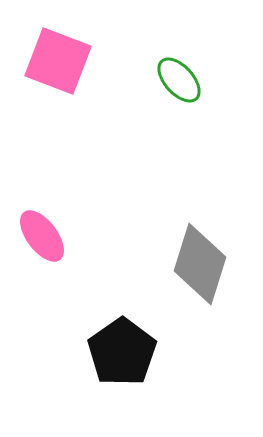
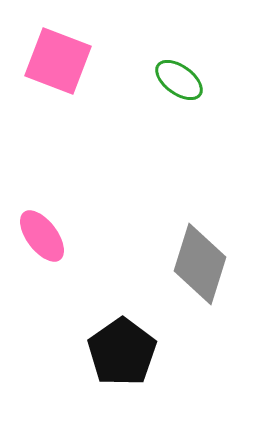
green ellipse: rotated 12 degrees counterclockwise
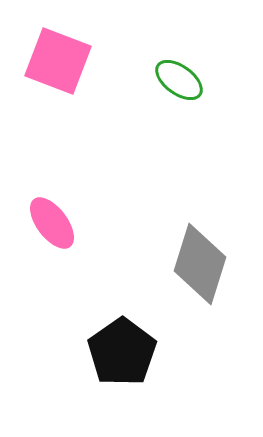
pink ellipse: moved 10 px right, 13 px up
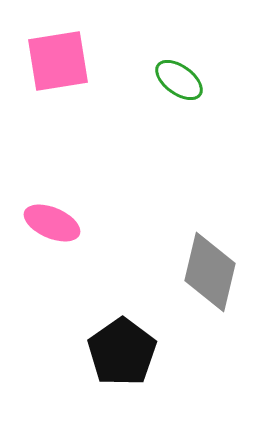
pink square: rotated 30 degrees counterclockwise
pink ellipse: rotated 30 degrees counterclockwise
gray diamond: moved 10 px right, 8 px down; rotated 4 degrees counterclockwise
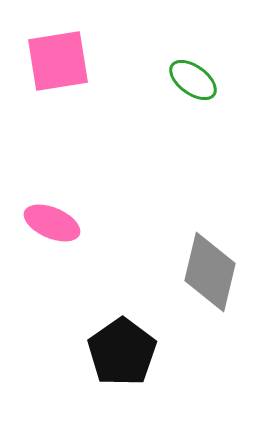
green ellipse: moved 14 px right
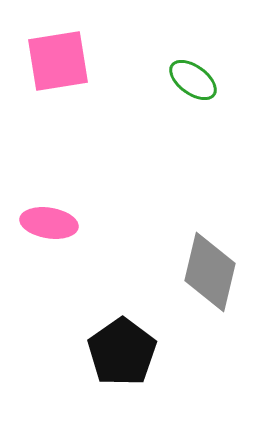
pink ellipse: moved 3 px left; rotated 14 degrees counterclockwise
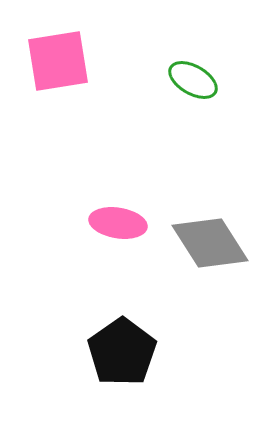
green ellipse: rotated 6 degrees counterclockwise
pink ellipse: moved 69 px right
gray diamond: moved 29 px up; rotated 46 degrees counterclockwise
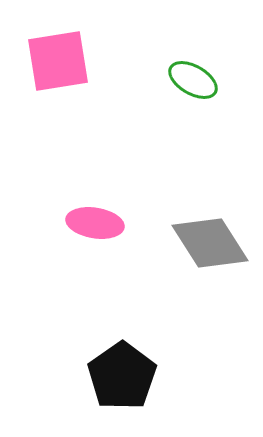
pink ellipse: moved 23 px left
black pentagon: moved 24 px down
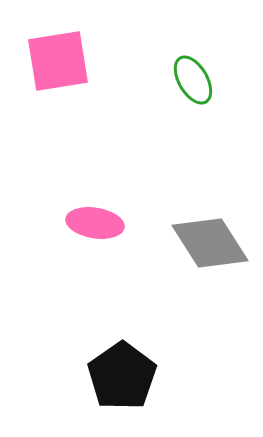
green ellipse: rotated 30 degrees clockwise
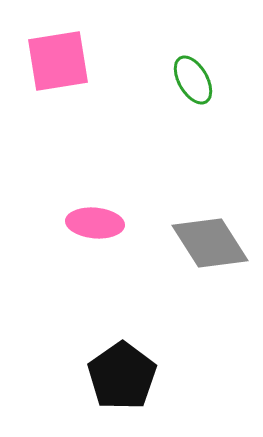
pink ellipse: rotated 4 degrees counterclockwise
